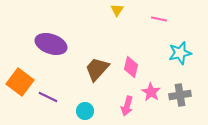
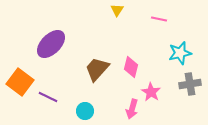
purple ellipse: rotated 64 degrees counterclockwise
gray cross: moved 10 px right, 11 px up
pink arrow: moved 5 px right, 3 px down
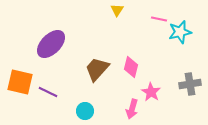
cyan star: moved 21 px up
orange square: rotated 24 degrees counterclockwise
purple line: moved 5 px up
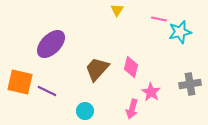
purple line: moved 1 px left, 1 px up
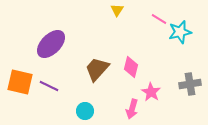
pink line: rotated 21 degrees clockwise
purple line: moved 2 px right, 5 px up
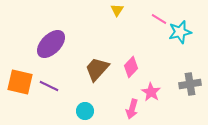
pink diamond: rotated 30 degrees clockwise
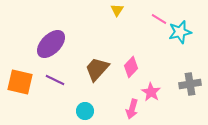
purple line: moved 6 px right, 6 px up
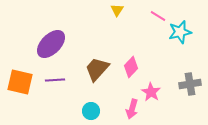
pink line: moved 1 px left, 3 px up
purple line: rotated 30 degrees counterclockwise
cyan circle: moved 6 px right
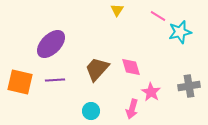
pink diamond: rotated 60 degrees counterclockwise
gray cross: moved 1 px left, 2 px down
